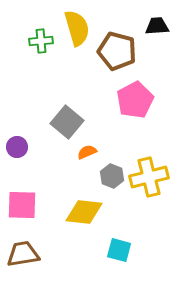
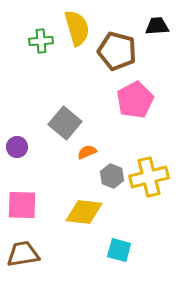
gray square: moved 2 px left, 1 px down
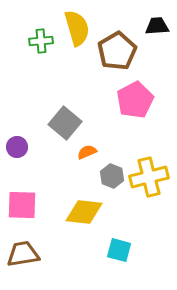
brown pentagon: rotated 27 degrees clockwise
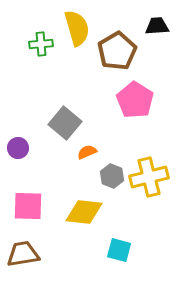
green cross: moved 3 px down
pink pentagon: rotated 12 degrees counterclockwise
purple circle: moved 1 px right, 1 px down
pink square: moved 6 px right, 1 px down
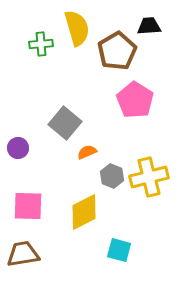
black trapezoid: moved 8 px left
yellow diamond: rotated 33 degrees counterclockwise
